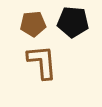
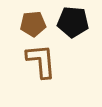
brown L-shape: moved 1 px left, 1 px up
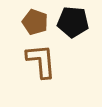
brown pentagon: moved 2 px right, 2 px up; rotated 25 degrees clockwise
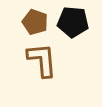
brown L-shape: moved 1 px right, 1 px up
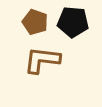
brown L-shape: rotated 78 degrees counterclockwise
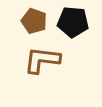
brown pentagon: moved 1 px left, 1 px up
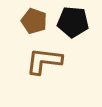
brown L-shape: moved 2 px right, 1 px down
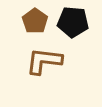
brown pentagon: moved 1 px right; rotated 15 degrees clockwise
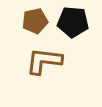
brown pentagon: rotated 25 degrees clockwise
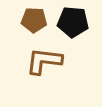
brown pentagon: moved 1 px left, 1 px up; rotated 15 degrees clockwise
